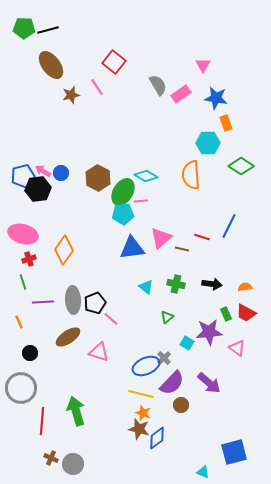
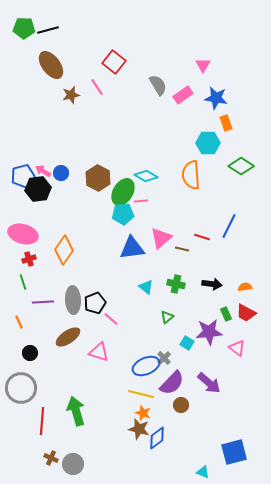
pink rectangle at (181, 94): moved 2 px right, 1 px down
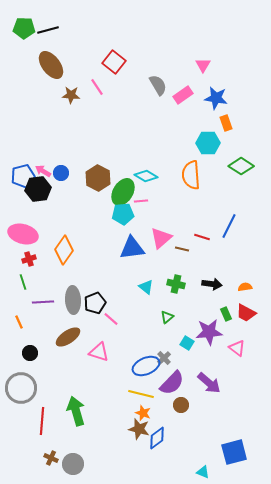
brown star at (71, 95): rotated 18 degrees clockwise
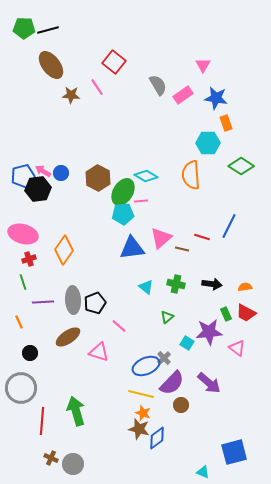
pink line at (111, 319): moved 8 px right, 7 px down
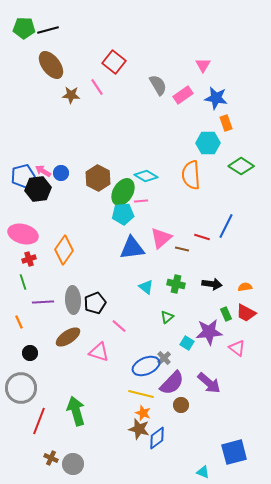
blue line at (229, 226): moved 3 px left
red line at (42, 421): moved 3 px left; rotated 16 degrees clockwise
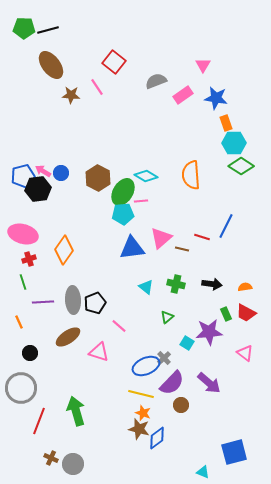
gray semicircle at (158, 85): moved 2 px left, 4 px up; rotated 80 degrees counterclockwise
cyan hexagon at (208, 143): moved 26 px right
pink triangle at (237, 348): moved 8 px right, 5 px down
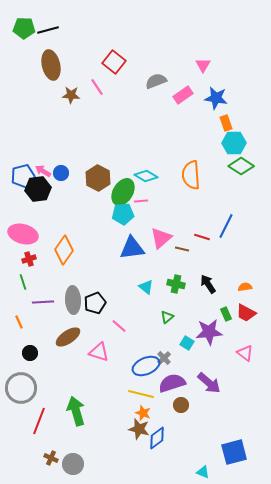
brown ellipse at (51, 65): rotated 24 degrees clockwise
black arrow at (212, 284): moved 4 px left; rotated 132 degrees counterclockwise
purple semicircle at (172, 383): rotated 152 degrees counterclockwise
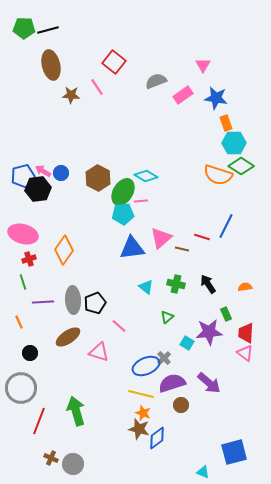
orange semicircle at (191, 175): moved 27 px right; rotated 68 degrees counterclockwise
red trapezoid at (246, 313): moved 20 px down; rotated 65 degrees clockwise
